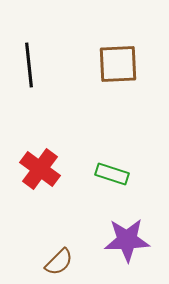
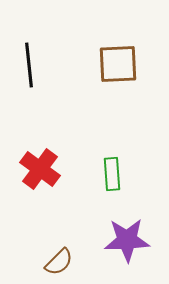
green rectangle: rotated 68 degrees clockwise
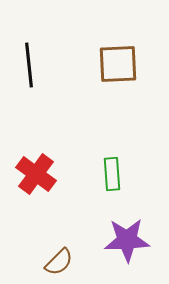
red cross: moved 4 px left, 5 px down
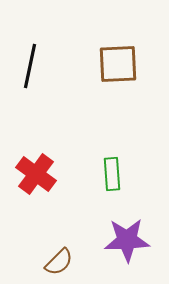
black line: moved 1 px right, 1 px down; rotated 18 degrees clockwise
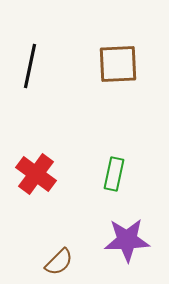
green rectangle: moved 2 px right; rotated 16 degrees clockwise
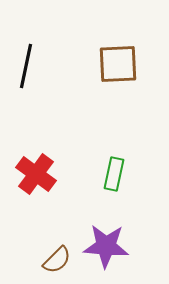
black line: moved 4 px left
purple star: moved 21 px left, 6 px down; rotated 6 degrees clockwise
brown semicircle: moved 2 px left, 2 px up
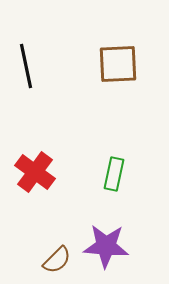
black line: rotated 24 degrees counterclockwise
red cross: moved 1 px left, 2 px up
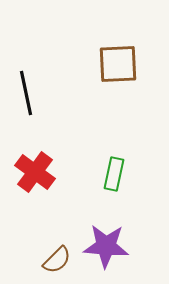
black line: moved 27 px down
